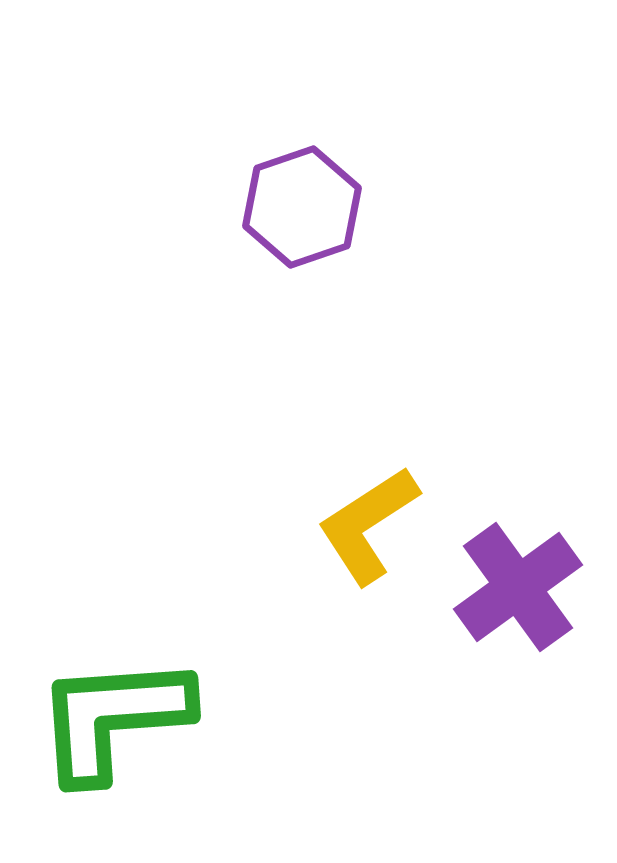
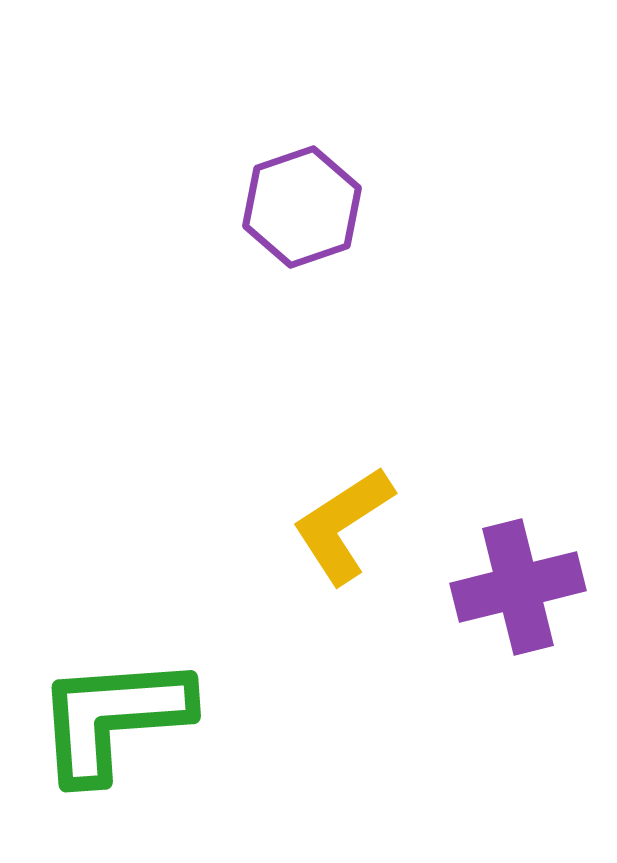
yellow L-shape: moved 25 px left
purple cross: rotated 22 degrees clockwise
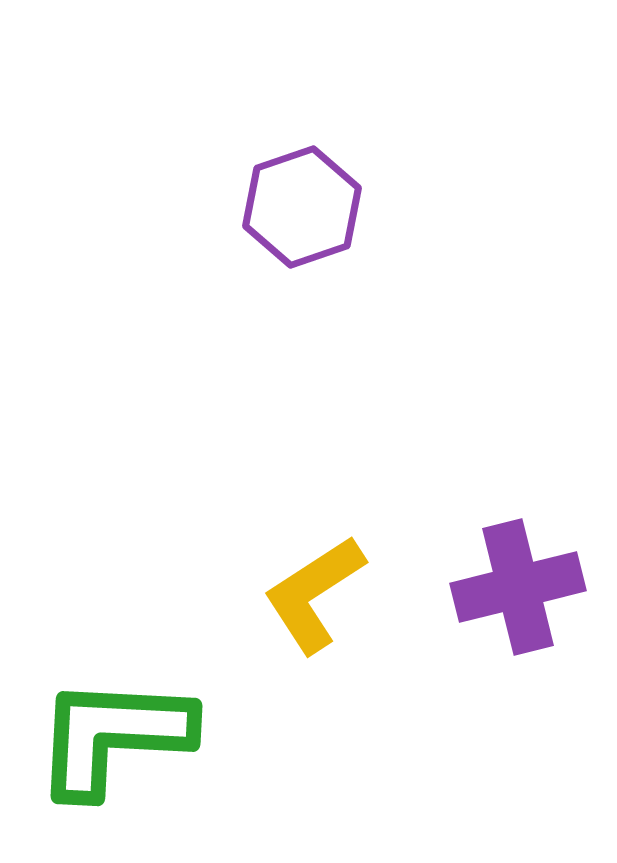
yellow L-shape: moved 29 px left, 69 px down
green L-shape: moved 18 px down; rotated 7 degrees clockwise
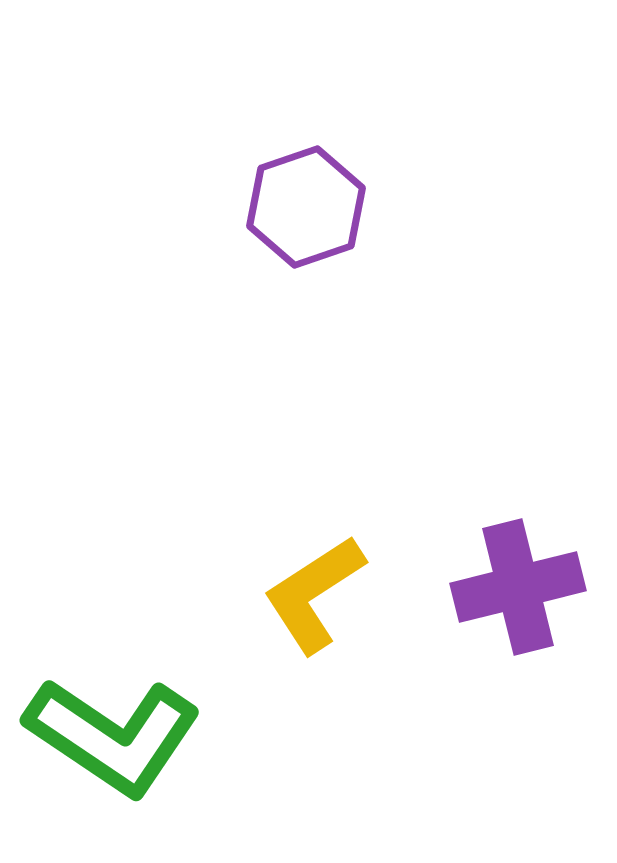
purple hexagon: moved 4 px right
green L-shape: rotated 149 degrees counterclockwise
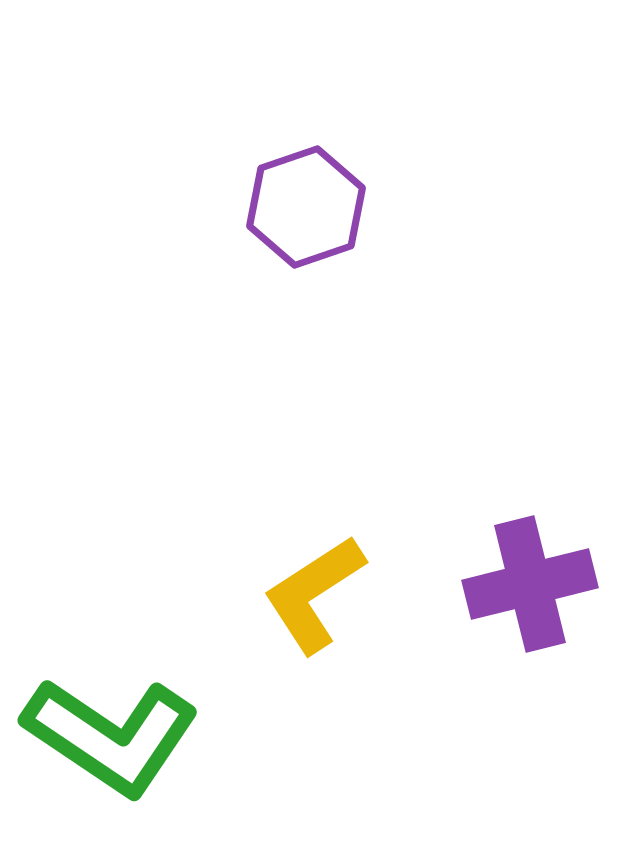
purple cross: moved 12 px right, 3 px up
green L-shape: moved 2 px left
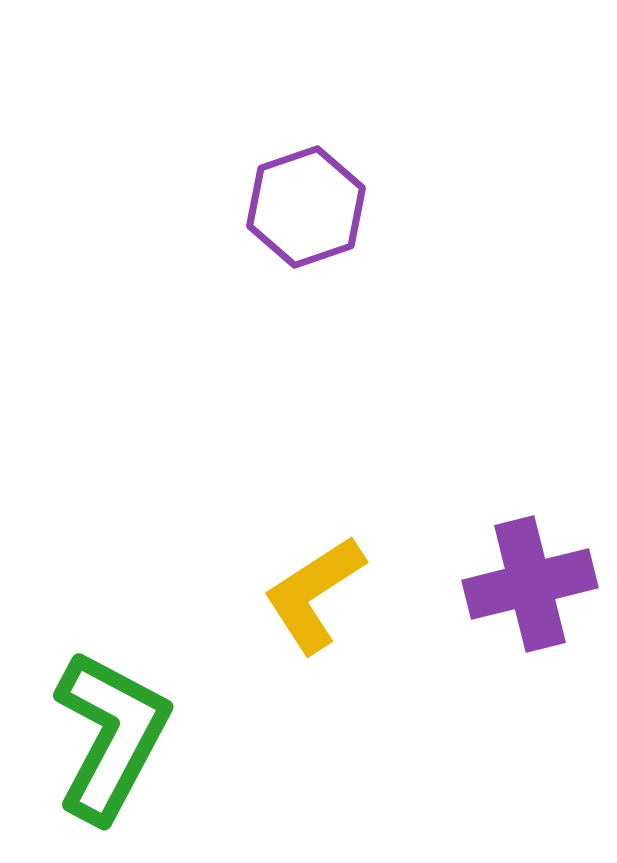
green L-shape: rotated 96 degrees counterclockwise
